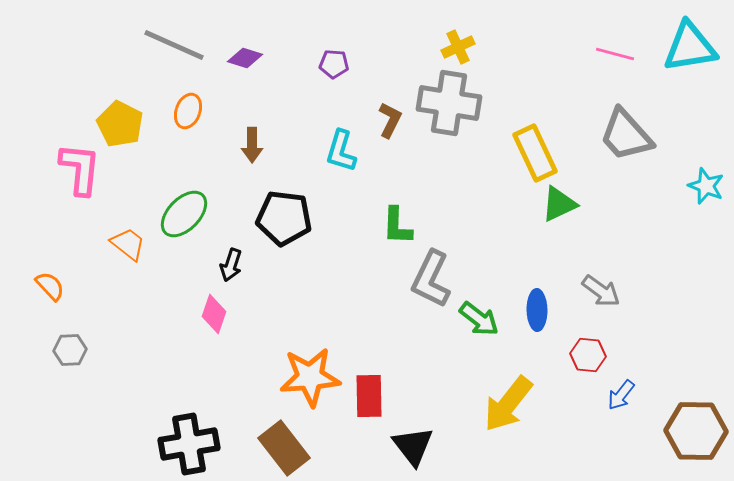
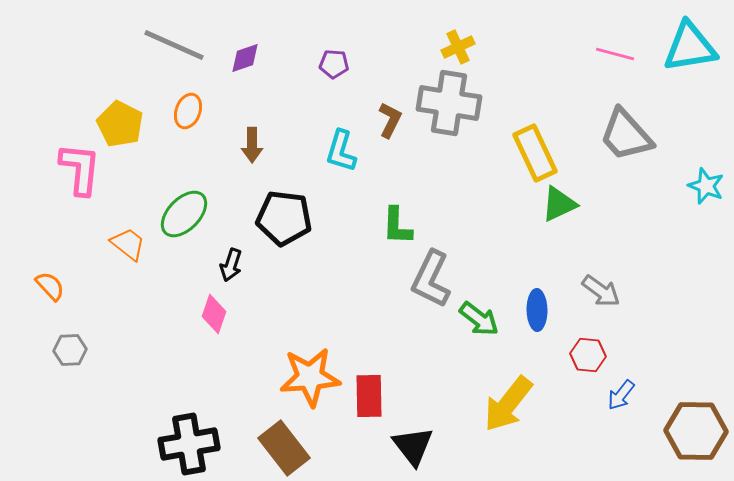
purple diamond: rotated 36 degrees counterclockwise
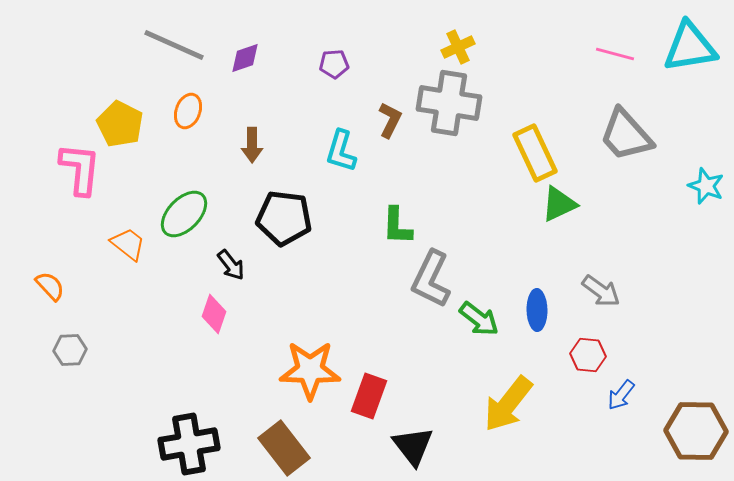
purple pentagon: rotated 8 degrees counterclockwise
black arrow: rotated 56 degrees counterclockwise
orange star: moved 7 px up; rotated 6 degrees clockwise
red rectangle: rotated 21 degrees clockwise
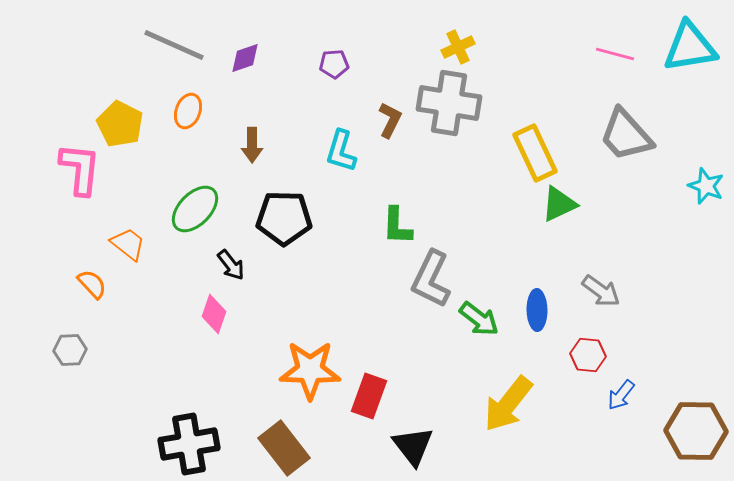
green ellipse: moved 11 px right, 5 px up
black pentagon: rotated 6 degrees counterclockwise
orange semicircle: moved 42 px right, 2 px up
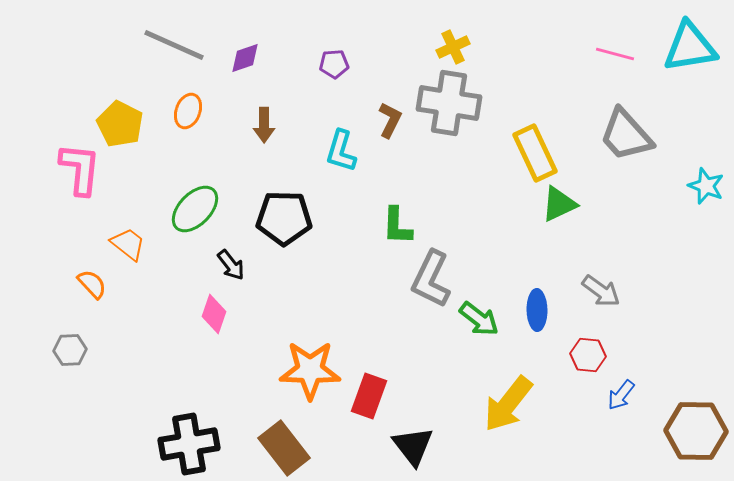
yellow cross: moved 5 px left
brown arrow: moved 12 px right, 20 px up
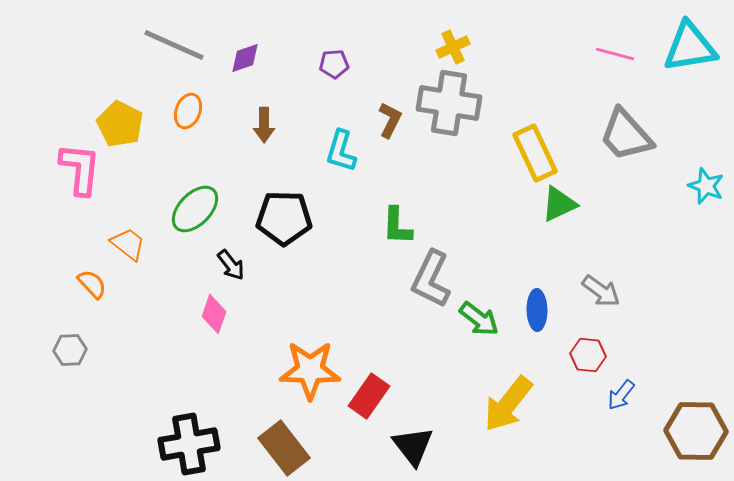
red rectangle: rotated 15 degrees clockwise
